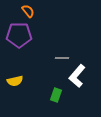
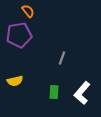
purple pentagon: rotated 10 degrees counterclockwise
gray line: rotated 72 degrees counterclockwise
white L-shape: moved 5 px right, 17 px down
green rectangle: moved 2 px left, 3 px up; rotated 16 degrees counterclockwise
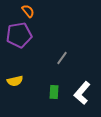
gray line: rotated 16 degrees clockwise
